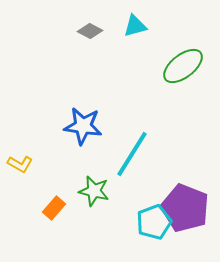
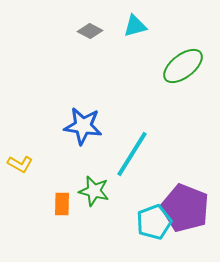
orange rectangle: moved 8 px right, 4 px up; rotated 40 degrees counterclockwise
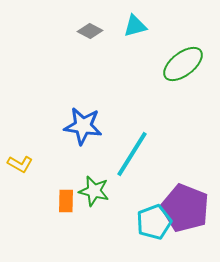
green ellipse: moved 2 px up
orange rectangle: moved 4 px right, 3 px up
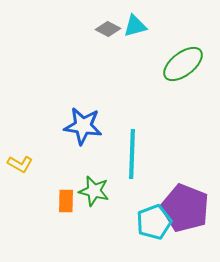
gray diamond: moved 18 px right, 2 px up
cyan line: rotated 30 degrees counterclockwise
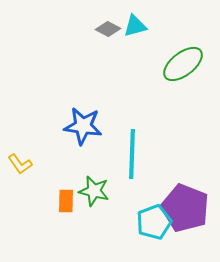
yellow L-shape: rotated 25 degrees clockwise
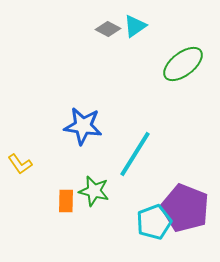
cyan triangle: rotated 20 degrees counterclockwise
cyan line: moved 3 px right; rotated 30 degrees clockwise
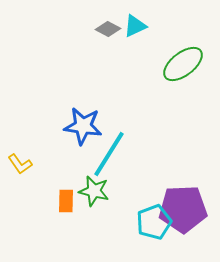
cyan triangle: rotated 10 degrees clockwise
cyan line: moved 26 px left
purple pentagon: moved 2 px left, 1 px down; rotated 24 degrees counterclockwise
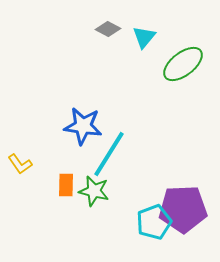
cyan triangle: moved 9 px right, 11 px down; rotated 25 degrees counterclockwise
orange rectangle: moved 16 px up
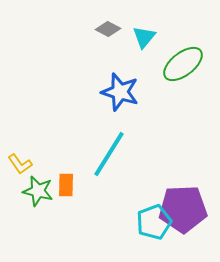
blue star: moved 37 px right, 34 px up; rotated 9 degrees clockwise
green star: moved 56 px left
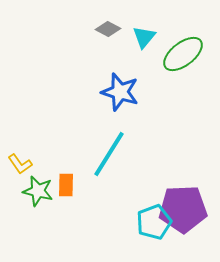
green ellipse: moved 10 px up
